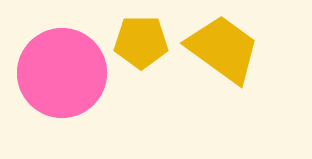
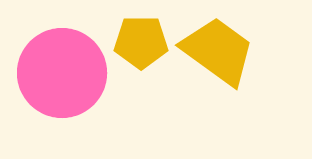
yellow trapezoid: moved 5 px left, 2 px down
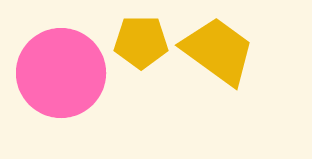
pink circle: moved 1 px left
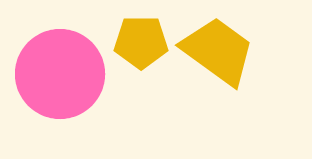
pink circle: moved 1 px left, 1 px down
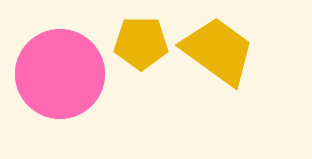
yellow pentagon: moved 1 px down
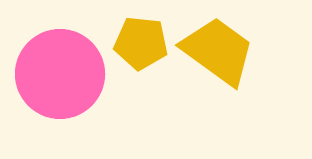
yellow pentagon: rotated 6 degrees clockwise
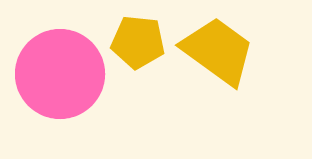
yellow pentagon: moved 3 px left, 1 px up
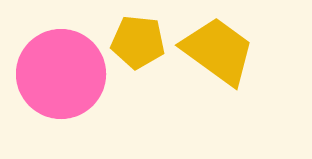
pink circle: moved 1 px right
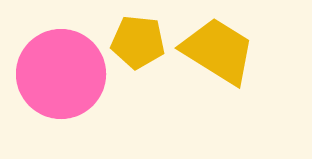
yellow trapezoid: rotated 4 degrees counterclockwise
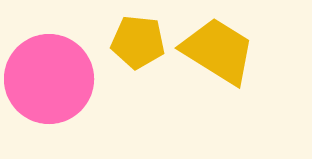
pink circle: moved 12 px left, 5 px down
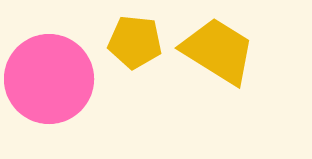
yellow pentagon: moved 3 px left
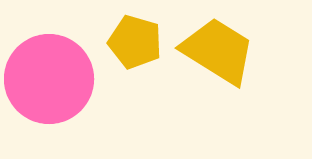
yellow pentagon: rotated 10 degrees clockwise
